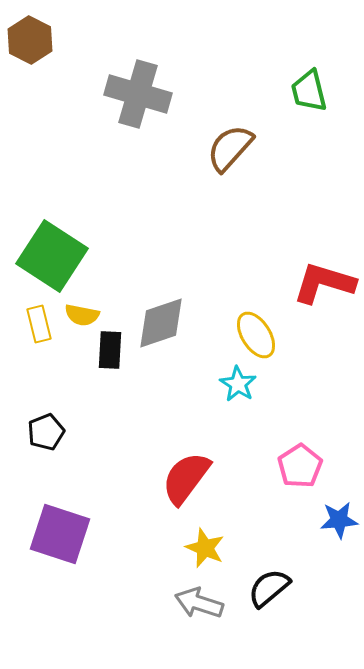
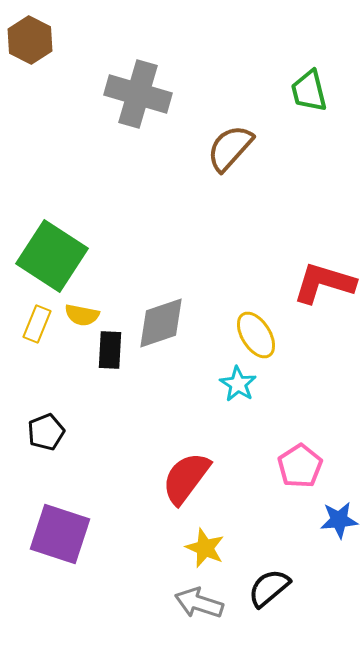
yellow rectangle: moved 2 px left; rotated 36 degrees clockwise
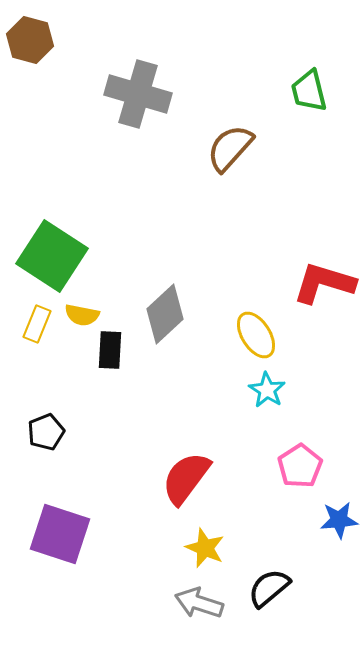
brown hexagon: rotated 12 degrees counterclockwise
gray diamond: moved 4 px right, 9 px up; rotated 24 degrees counterclockwise
cyan star: moved 29 px right, 6 px down
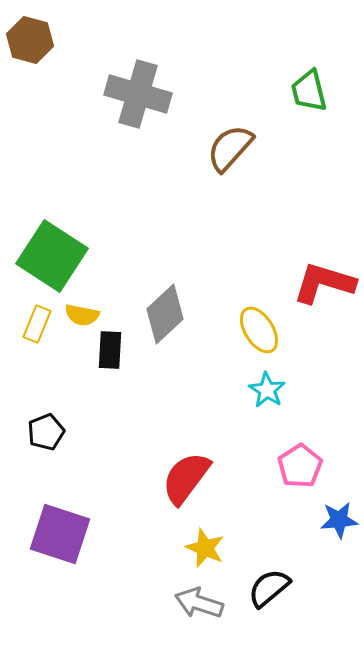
yellow ellipse: moved 3 px right, 5 px up
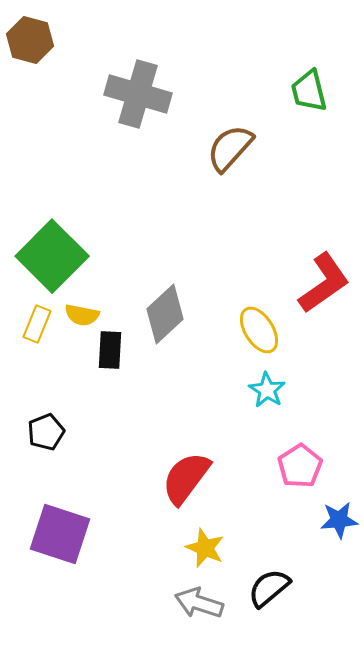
green square: rotated 12 degrees clockwise
red L-shape: rotated 128 degrees clockwise
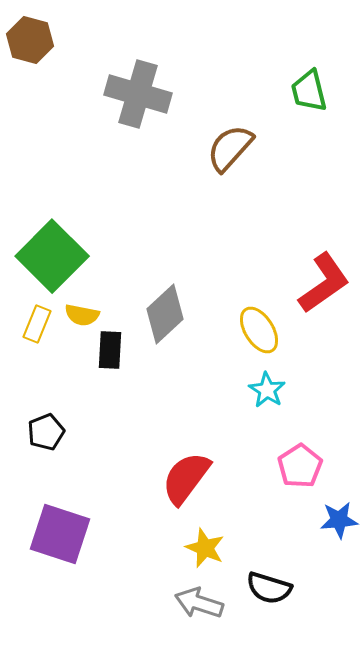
black semicircle: rotated 123 degrees counterclockwise
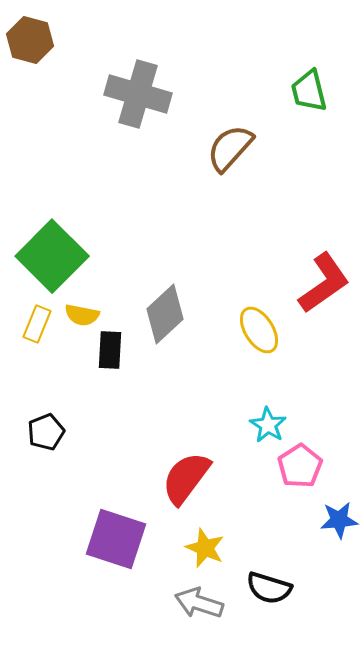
cyan star: moved 1 px right, 35 px down
purple square: moved 56 px right, 5 px down
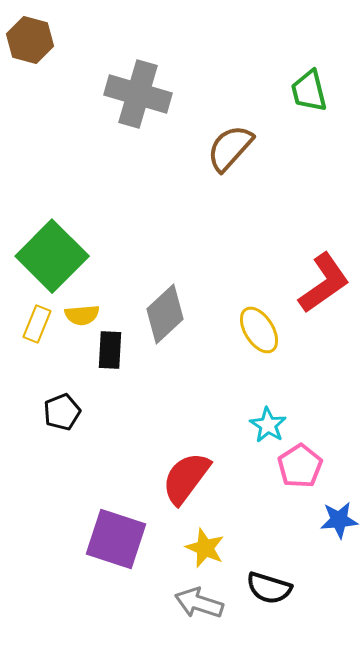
yellow semicircle: rotated 16 degrees counterclockwise
black pentagon: moved 16 px right, 20 px up
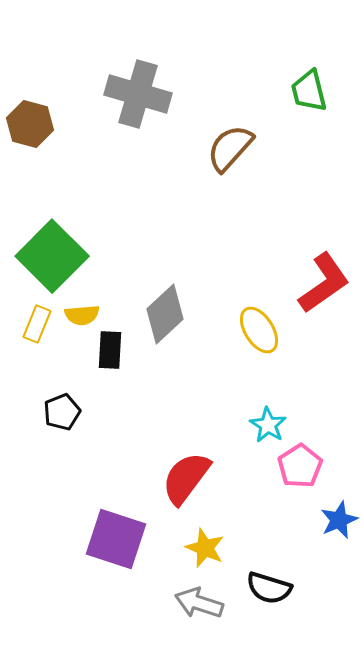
brown hexagon: moved 84 px down
blue star: rotated 18 degrees counterclockwise
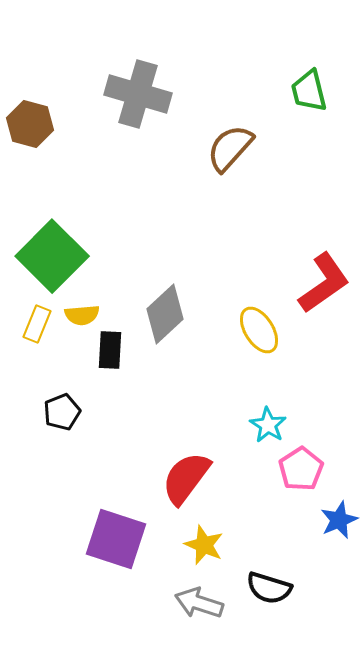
pink pentagon: moved 1 px right, 3 px down
yellow star: moved 1 px left, 3 px up
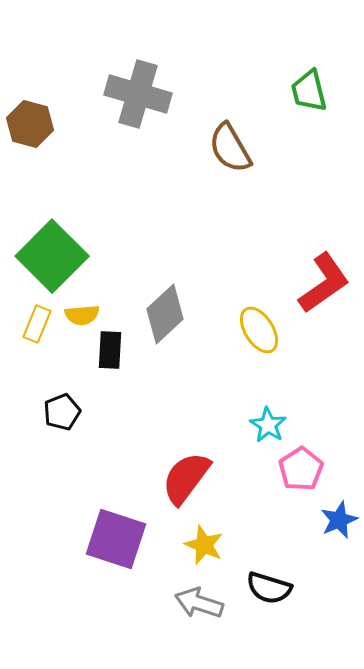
brown semicircle: rotated 72 degrees counterclockwise
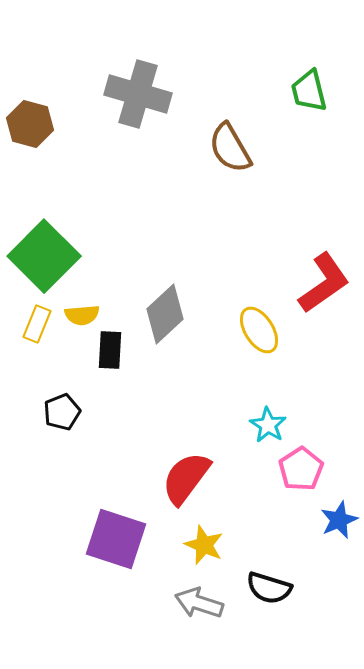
green square: moved 8 px left
